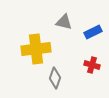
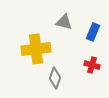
blue rectangle: rotated 42 degrees counterclockwise
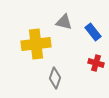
blue rectangle: rotated 60 degrees counterclockwise
yellow cross: moved 5 px up
red cross: moved 4 px right, 2 px up
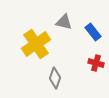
yellow cross: rotated 28 degrees counterclockwise
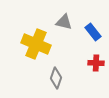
yellow cross: rotated 32 degrees counterclockwise
red cross: rotated 14 degrees counterclockwise
gray diamond: moved 1 px right
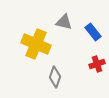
red cross: moved 1 px right, 1 px down; rotated 21 degrees counterclockwise
gray diamond: moved 1 px left, 1 px up
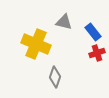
red cross: moved 11 px up
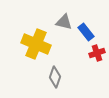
blue rectangle: moved 7 px left
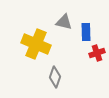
blue rectangle: rotated 36 degrees clockwise
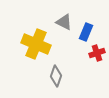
gray triangle: rotated 12 degrees clockwise
blue rectangle: rotated 24 degrees clockwise
gray diamond: moved 1 px right, 1 px up
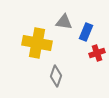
gray triangle: rotated 18 degrees counterclockwise
yellow cross: moved 1 px right, 1 px up; rotated 12 degrees counterclockwise
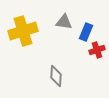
yellow cross: moved 14 px left, 12 px up; rotated 28 degrees counterclockwise
red cross: moved 3 px up
gray diamond: rotated 15 degrees counterclockwise
